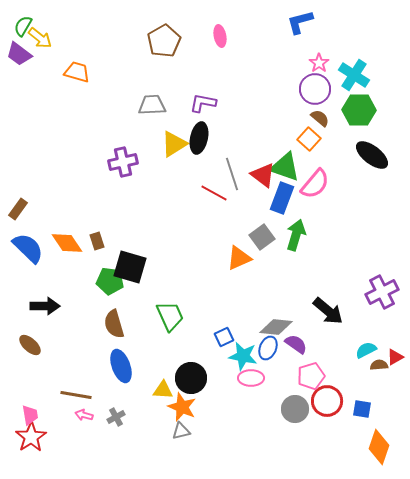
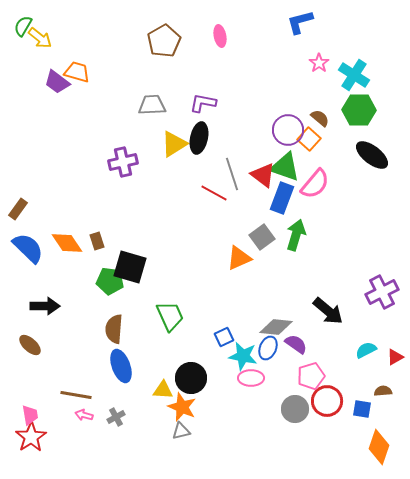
purple trapezoid at (19, 54): moved 38 px right, 28 px down
purple circle at (315, 89): moved 27 px left, 41 px down
brown semicircle at (114, 324): moved 5 px down; rotated 20 degrees clockwise
brown semicircle at (379, 365): moved 4 px right, 26 px down
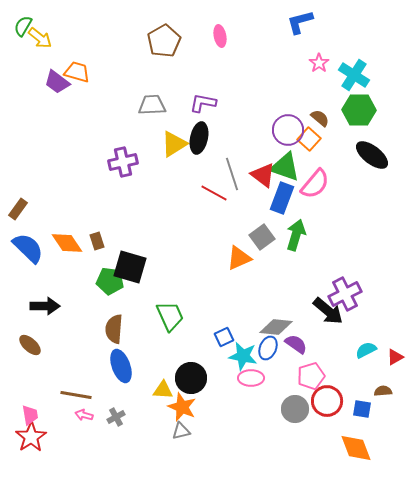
purple cross at (382, 292): moved 37 px left, 2 px down
orange diamond at (379, 447): moved 23 px left, 1 px down; rotated 40 degrees counterclockwise
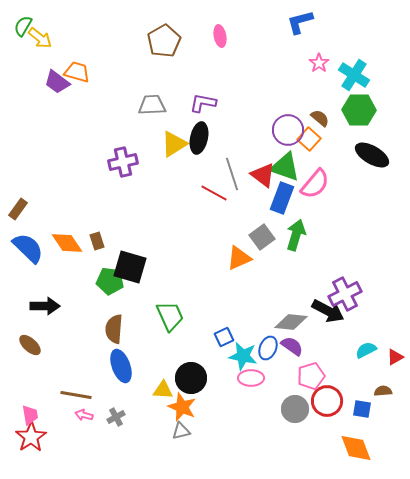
black ellipse at (372, 155): rotated 8 degrees counterclockwise
black arrow at (328, 311): rotated 12 degrees counterclockwise
gray diamond at (276, 327): moved 15 px right, 5 px up
purple semicircle at (296, 344): moved 4 px left, 2 px down
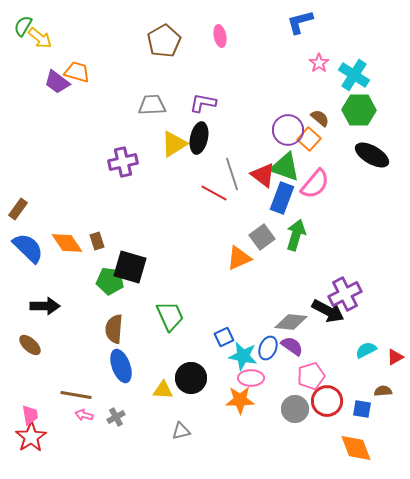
orange star at (182, 407): moved 58 px right, 7 px up; rotated 24 degrees counterclockwise
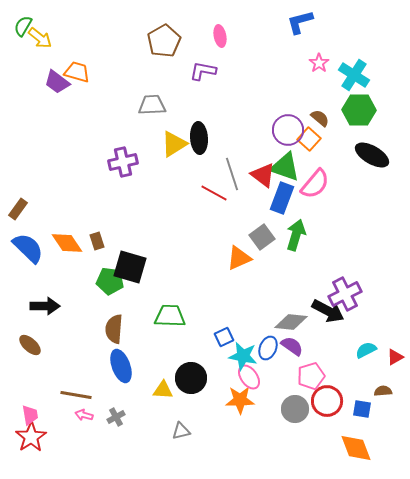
purple L-shape at (203, 103): moved 32 px up
black ellipse at (199, 138): rotated 16 degrees counterclockwise
green trapezoid at (170, 316): rotated 64 degrees counterclockwise
pink ellipse at (251, 378): moved 2 px left, 1 px up; rotated 55 degrees clockwise
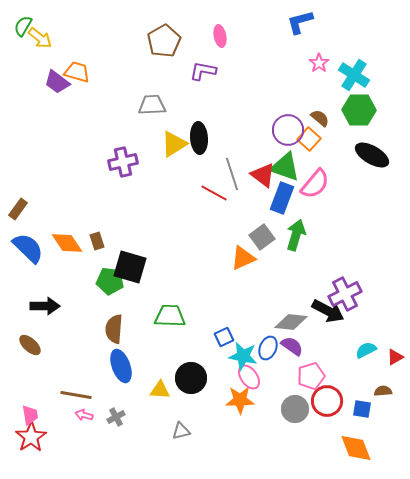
orange triangle at (239, 258): moved 4 px right
yellow triangle at (163, 390): moved 3 px left
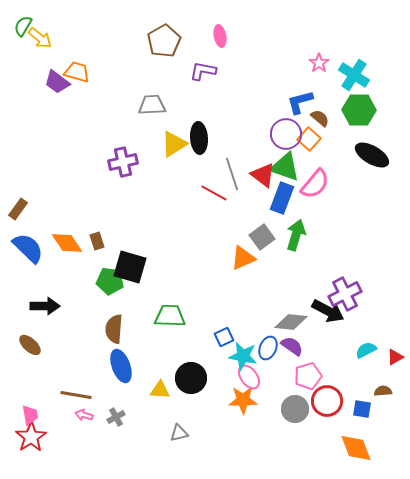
blue L-shape at (300, 22): moved 80 px down
purple circle at (288, 130): moved 2 px left, 4 px down
pink pentagon at (311, 376): moved 3 px left
orange star at (240, 400): moved 3 px right
gray triangle at (181, 431): moved 2 px left, 2 px down
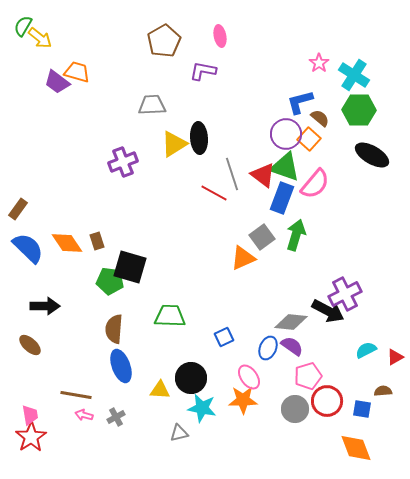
purple cross at (123, 162): rotated 8 degrees counterclockwise
cyan star at (243, 356): moved 41 px left, 52 px down
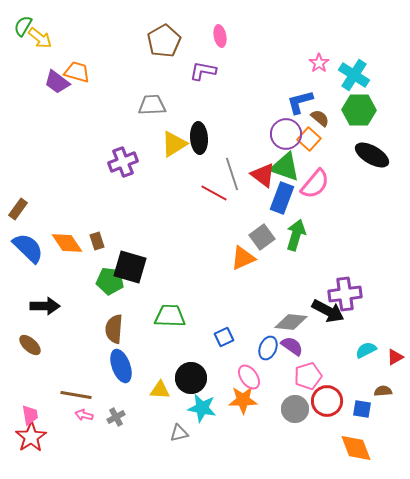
purple cross at (345, 294): rotated 20 degrees clockwise
